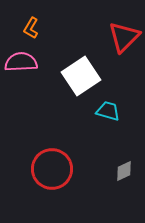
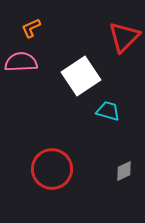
orange L-shape: rotated 35 degrees clockwise
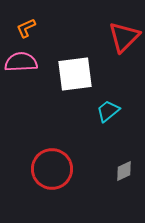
orange L-shape: moved 5 px left
white square: moved 6 px left, 2 px up; rotated 27 degrees clockwise
cyan trapezoid: rotated 55 degrees counterclockwise
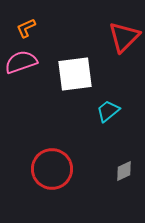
pink semicircle: rotated 16 degrees counterclockwise
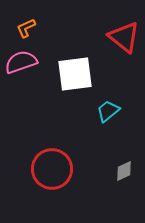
red triangle: rotated 36 degrees counterclockwise
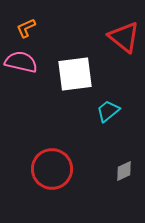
pink semicircle: rotated 32 degrees clockwise
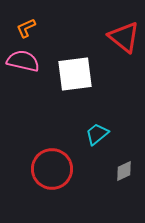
pink semicircle: moved 2 px right, 1 px up
cyan trapezoid: moved 11 px left, 23 px down
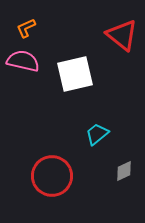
red triangle: moved 2 px left, 2 px up
white square: rotated 6 degrees counterclockwise
red circle: moved 7 px down
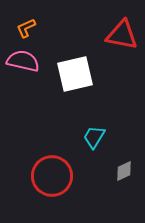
red triangle: rotated 28 degrees counterclockwise
cyan trapezoid: moved 3 px left, 3 px down; rotated 20 degrees counterclockwise
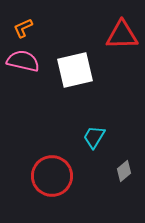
orange L-shape: moved 3 px left
red triangle: rotated 12 degrees counterclockwise
white square: moved 4 px up
gray diamond: rotated 15 degrees counterclockwise
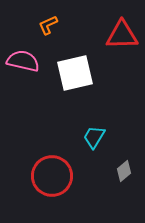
orange L-shape: moved 25 px right, 3 px up
white square: moved 3 px down
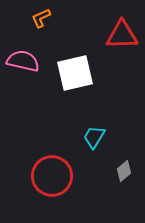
orange L-shape: moved 7 px left, 7 px up
